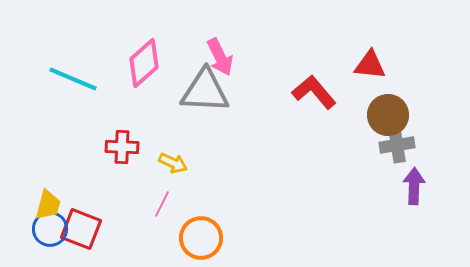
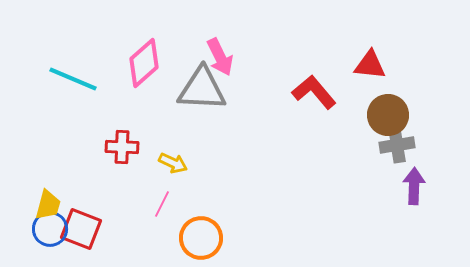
gray triangle: moved 3 px left, 2 px up
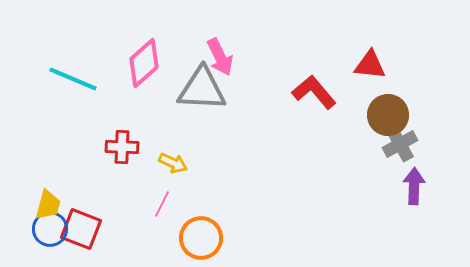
gray cross: moved 3 px right, 1 px up; rotated 20 degrees counterclockwise
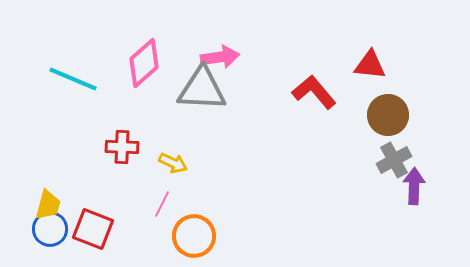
pink arrow: rotated 72 degrees counterclockwise
gray cross: moved 6 px left, 16 px down
red square: moved 12 px right
orange circle: moved 7 px left, 2 px up
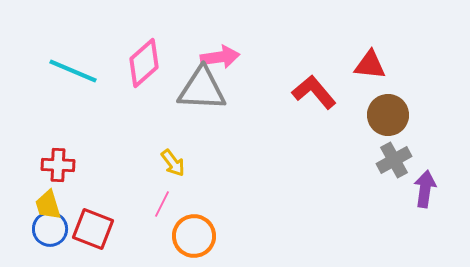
cyan line: moved 8 px up
red cross: moved 64 px left, 18 px down
yellow arrow: rotated 28 degrees clockwise
purple arrow: moved 11 px right, 3 px down; rotated 6 degrees clockwise
yellow trapezoid: rotated 148 degrees clockwise
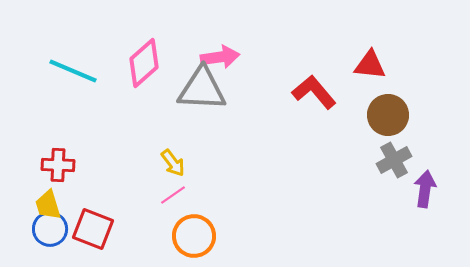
pink line: moved 11 px right, 9 px up; rotated 28 degrees clockwise
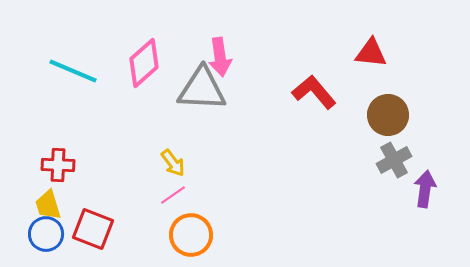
pink arrow: rotated 90 degrees clockwise
red triangle: moved 1 px right, 12 px up
blue circle: moved 4 px left, 5 px down
orange circle: moved 3 px left, 1 px up
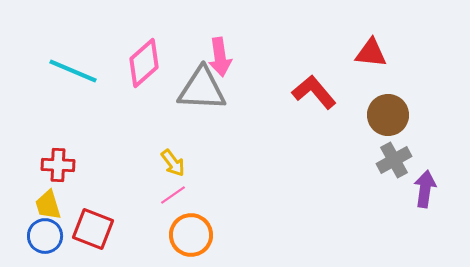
blue circle: moved 1 px left, 2 px down
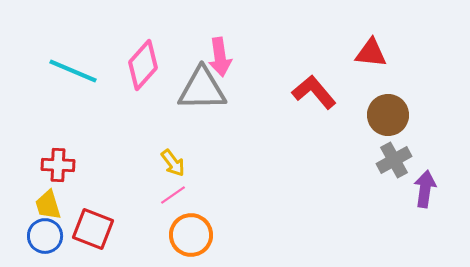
pink diamond: moved 1 px left, 2 px down; rotated 6 degrees counterclockwise
gray triangle: rotated 4 degrees counterclockwise
